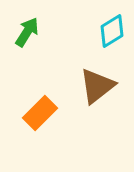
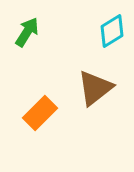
brown triangle: moved 2 px left, 2 px down
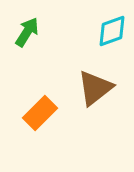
cyan diamond: rotated 12 degrees clockwise
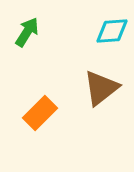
cyan diamond: rotated 16 degrees clockwise
brown triangle: moved 6 px right
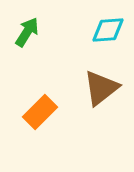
cyan diamond: moved 4 px left, 1 px up
orange rectangle: moved 1 px up
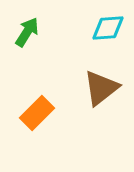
cyan diamond: moved 2 px up
orange rectangle: moved 3 px left, 1 px down
